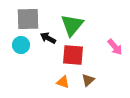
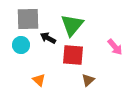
orange triangle: moved 24 px left, 2 px up; rotated 24 degrees clockwise
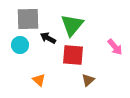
cyan circle: moved 1 px left
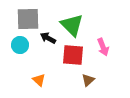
green triangle: rotated 25 degrees counterclockwise
pink arrow: moved 12 px left; rotated 18 degrees clockwise
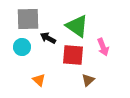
green triangle: moved 5 px right, 1 px down; rotated 10 degrees counterclockwise
cyan circle: moved 2 px right, 2 px down
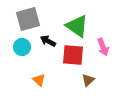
gray square: rotated 15 degrees counterclockwise
black arrow: moved 3 px down
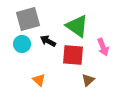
cyan circle: moved 3 px up
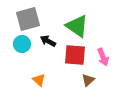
pink arrow: moved 10 px down
red square: moved 2 px right
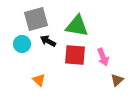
gray square: moved 8 px right
green triangle: rotated 25 degrees counterclockwise
brown triangle: moved 29 px right
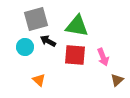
cyan circle: moved 3 px right, 3 px down
